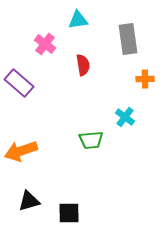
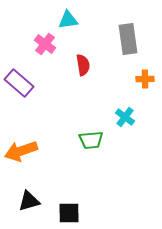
cyan triangle: moved 10 px left
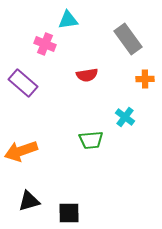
gray rectangle: rotated 28 degrees counterclockwise
pink cross: rotated 15 degrees counterclockwise
red semicircle: moved 4 px right, 10 px down; rotated 90 degrees clockwise
purple rectangle: moved 4 px right
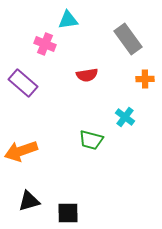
green trapezoid: rotated 20 degrees clockwise
black square: moved 1 px left
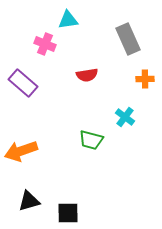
gray rectangle: rotated 12 degrees clockwise
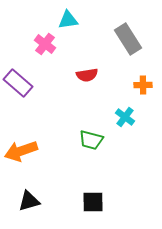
gray rectangle: rotated 8 degrees counterclockwise
pink cross: rotated 15 degrees clockwise
orange cross: moved 2 px left, 6 px down
purple rectangle: moved 5 px left
black square: moved 25 px right, 11 px up
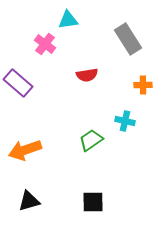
cyan cross: moved 4 px down; rotated 24 degrees counterclockwise
green trapezoid: rotated 130 degrees clockwise
orange arrow: moved 4 px right, 1 px up
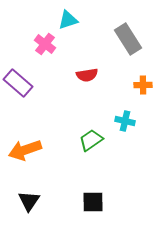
cyan triangle: rotated 10 degrees counterclockwise
black triangle: rotated 40 degrees counterclockwise
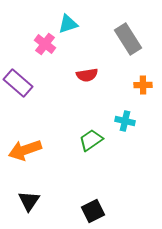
cyan triangle: moved 4 px down
black square: moved 9 px down; rotated 25 degrees counterclockwise
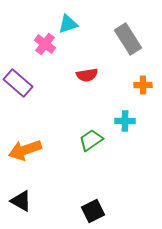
cyan cross: rotated 12 degrees counterclockwise
black triangle: moved 8 px left; rotated 35 degrees counterclockwise
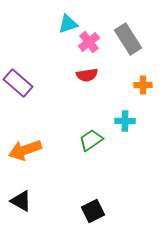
pink cross: moved 44 px right, 2 px up; rotated 15 degrees clockwise
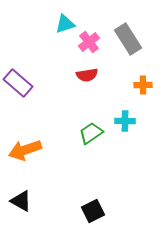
cyan triangle: moved 3 px left
green trapezoid: moved 7 px up
